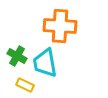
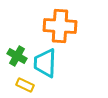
cyan trapezoid: rotated 12 degrees clockwise
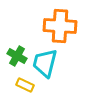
cyan trapezoid: rotated 12 degrees clockwise
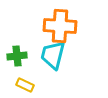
green cross: rotated 36 degrees counterclockwise
cyan trapezoid: moved 8 px right, 8 px up
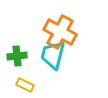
orange cross: moved 6 px down; rotated 24 degrees clockwise
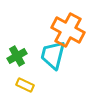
orange cross: moved 8 px right, 2 px up
green cross: rotated 24 degrees counterclockwise
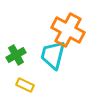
green cross: moved 1 px left, 1 px up
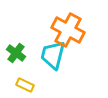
green cross: moved 2 px up; rotated 24 degrees counterclockwise
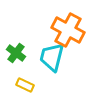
cyan trapezoid: moved 1 px left, 2 px down
